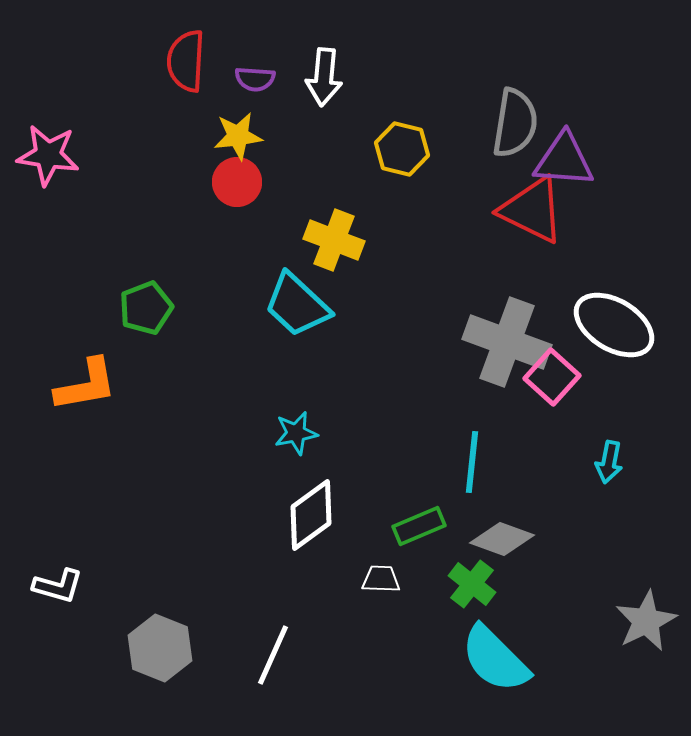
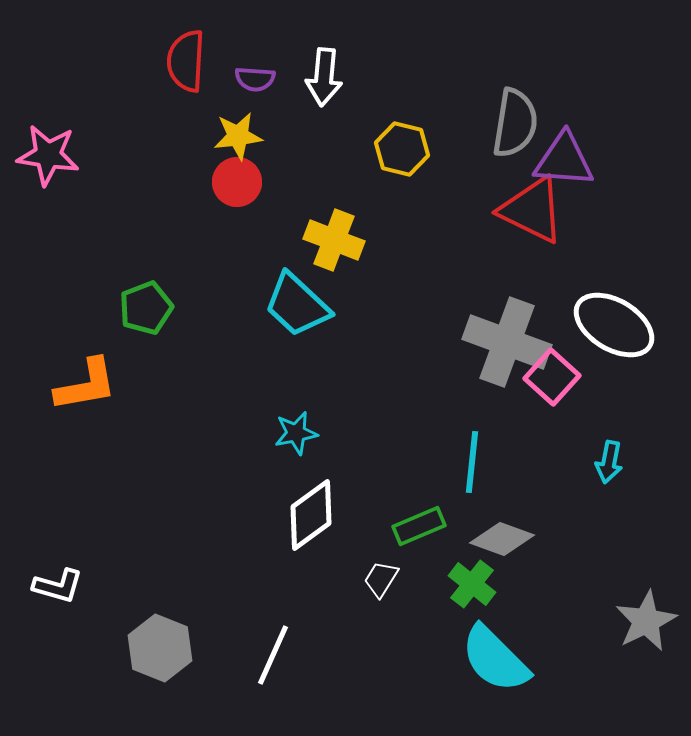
white trapezoid: rotated 60 degrees counterclockwise
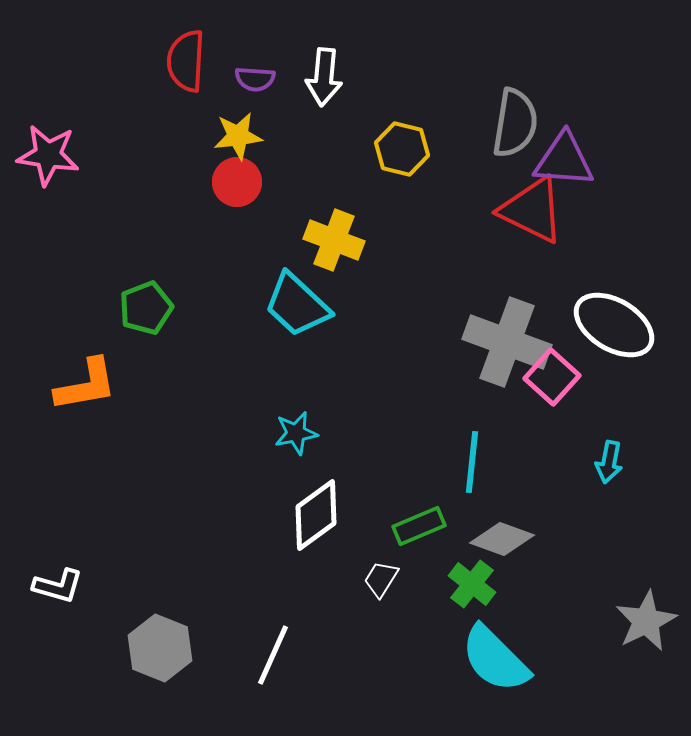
white diamond: moved 5 px right
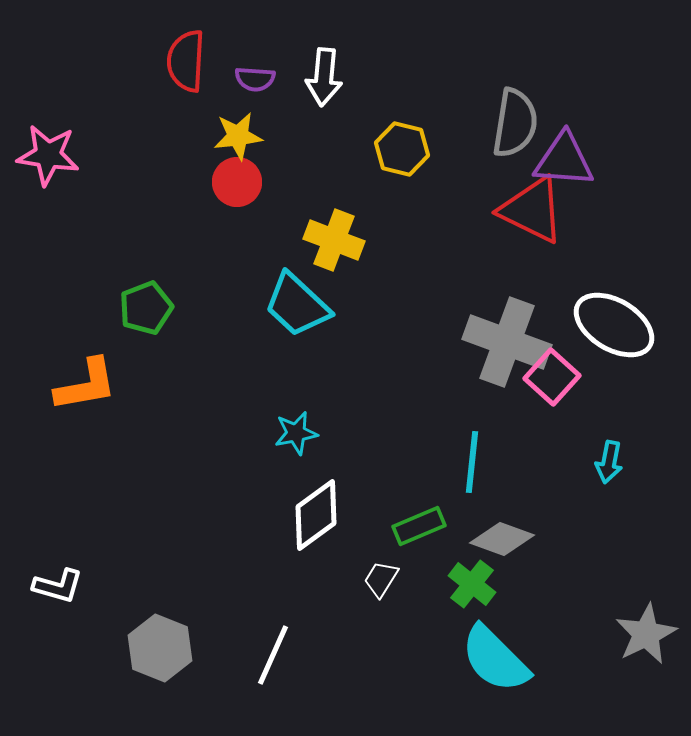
gray star: moved 13 px down
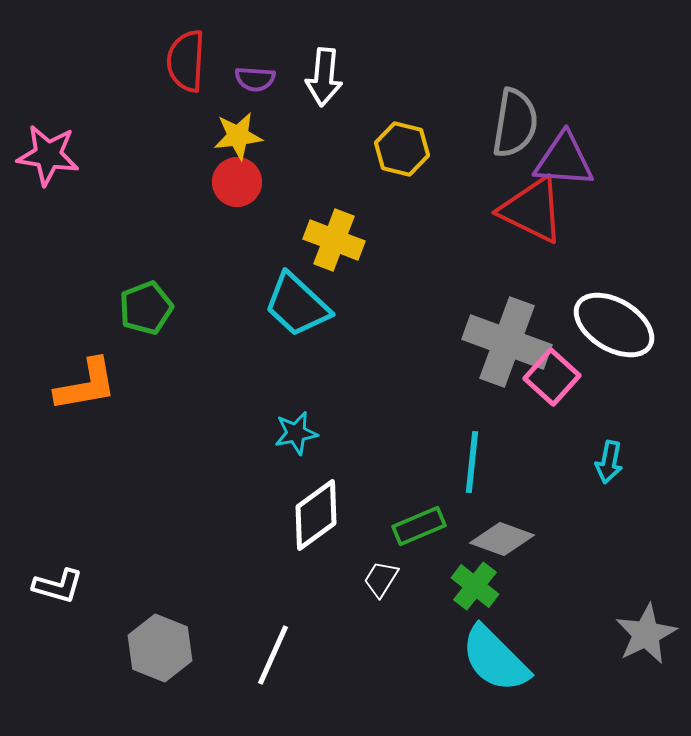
green cross: moved 3 px right, 2 px down
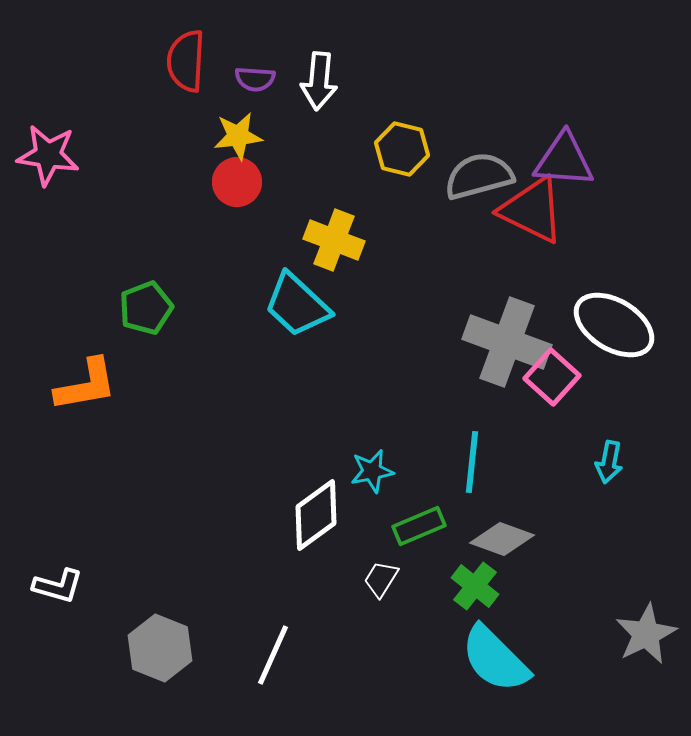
white arrow: moved 5 px left, 4 px down
gray semicircle: moved 36 px left, 53 px down; rotated 114 degrees counterclockwise
cyan star: moved 76 px right, 38 px down
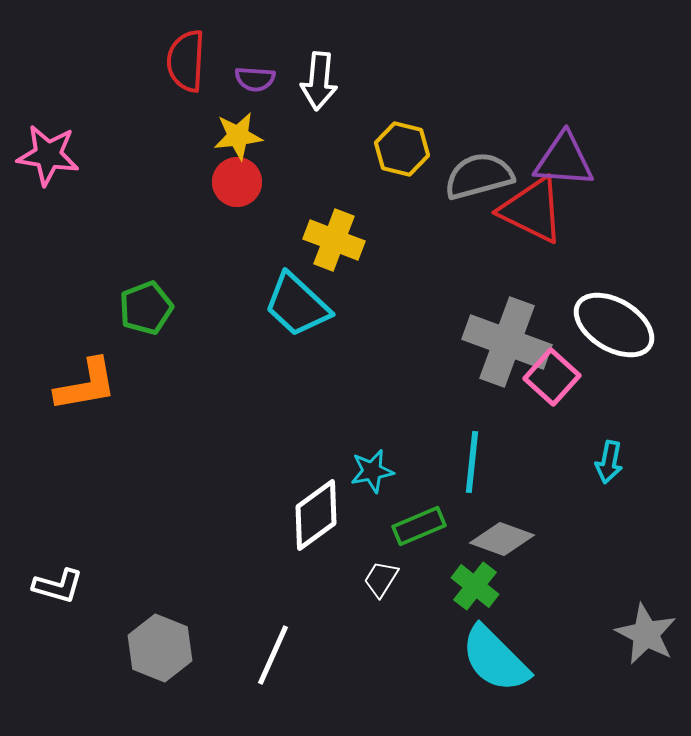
gray star: rotated 18 degrees counterclockwise
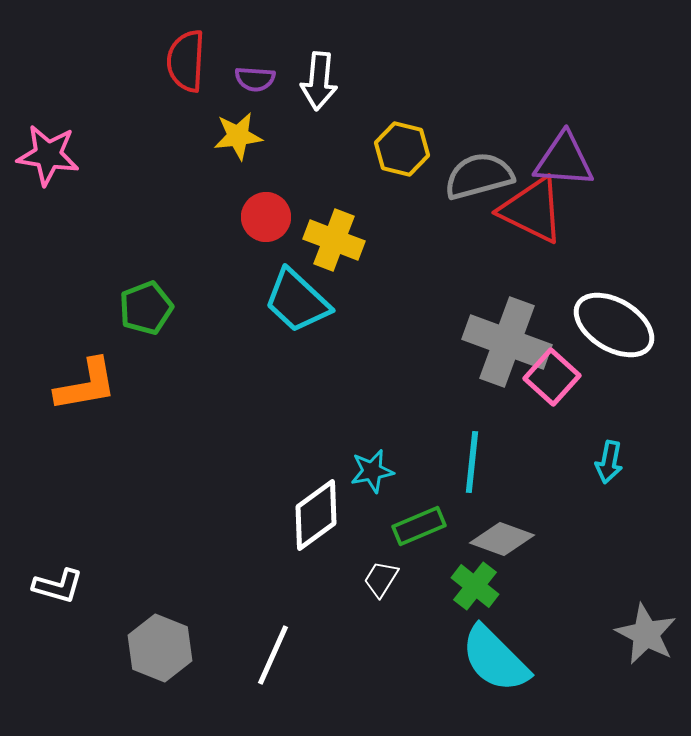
red circle: moved 29 px right, 35 px down
cyan trapezoid: moved 4 px up
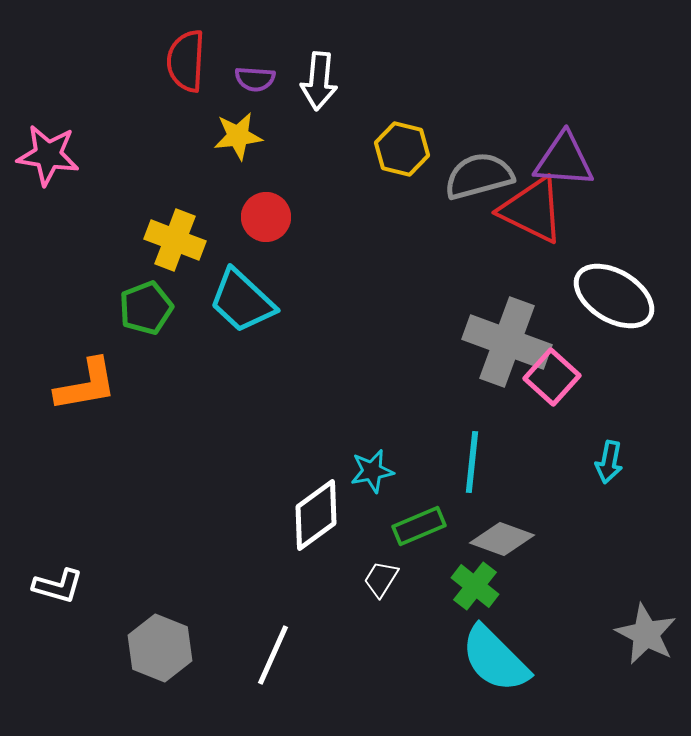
yellow cross: moved 159 px left
cyan trapezoid: moved 55 px left
white ellipse: moved 29 px up
